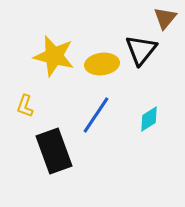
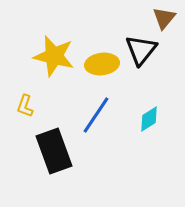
brown triangle: moved 1 px left
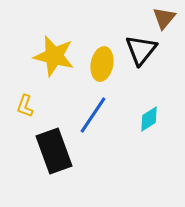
yellow ellipse: rotated 72 degrees counterclockwise
blue line: moved 3 px left
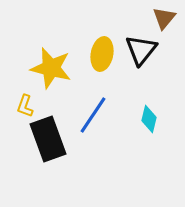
yellow star: moved 3 px left, 12 px down
yellow ellipse: moved 10 px up
cyan diamond: rotated 44 degrees counterclockwise
black rectangle: moved 6 px left, 12 px up
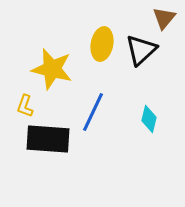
black triangle: rotated 8 degrees clockwise
yellow ellipse: moved 10 px up
yellow star: moved 1 px right, 1 px down
blue line: moved 3 px up; rotated 9 degrees counterclockwise
black rectangle: rotated 66 degrees counterclockwise
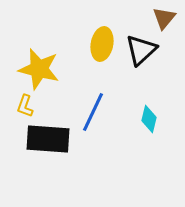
yellow star: moved 13 px left
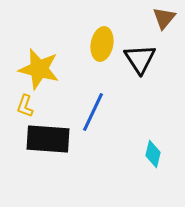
black triangle: moved 1 px left, 9 px down; rotated 20 degrees counterclockwise
cyan diamond: moved 4 px right, 35 px down
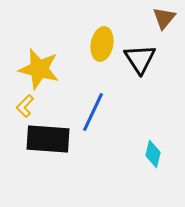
yellow L-shape: rotated 25 degrees clockwise
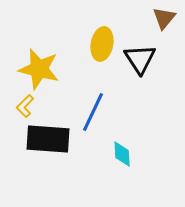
cyan diamond: moved 31 px left; rotated 16 degrees counterclockwise
